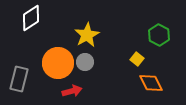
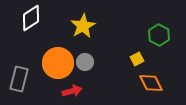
yellow star: moved 4 px left, 9 px up
yellow square: rotated 24 degrees clockwise
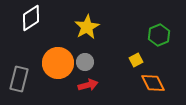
yellow star: moved 4 px right, 1 px down
green hexagon: rotated 10 degrees clockwise
yellow square: moved 1 px left, 1 px down
orange diamond: moved 2 px right
red arrow: moved 16 px right, 6 px up
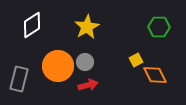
white diamond: moved 1 px right, 7 px down
green hexagon: moved 8 px up; rotated 25 degrees clockwise
orange circle: moved 3 px down
orange diamond: moved 2 px right, 8 px up
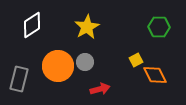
red arrow: moved 12 px right, 4 px down
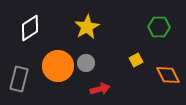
white diamond: moved 2 px left, 3 px down
gray circle: moved 1 px right, 1 px down
orange diamond: moved 13 px right
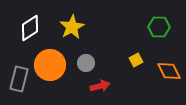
yellow star: moved 15 px left
orange circle: moved 8 px left, 1 px up
orange diamond: moved 1 px right, 4 px up
red arrow: moved 3 px up
